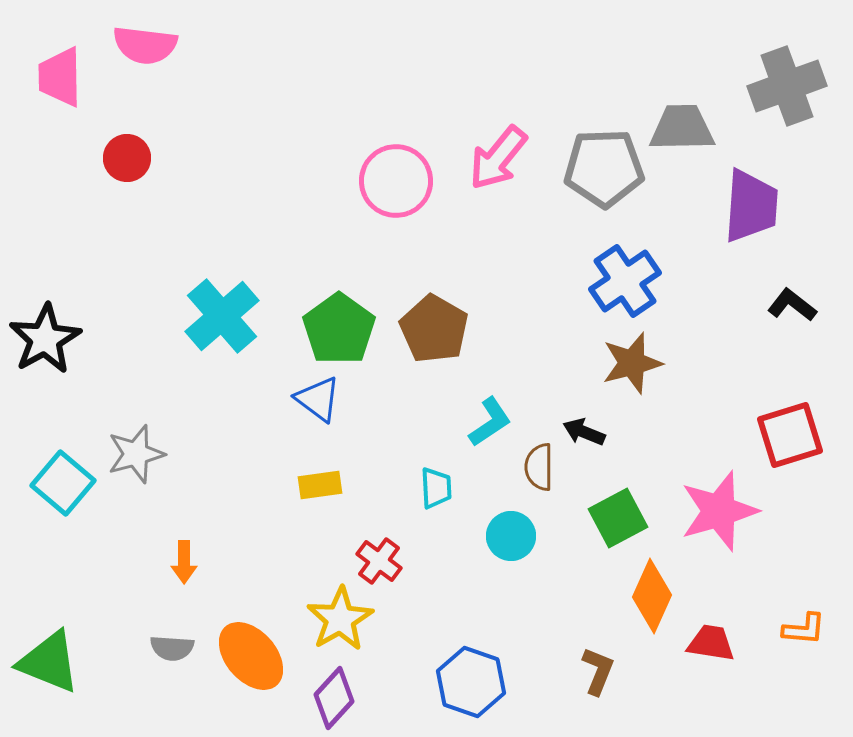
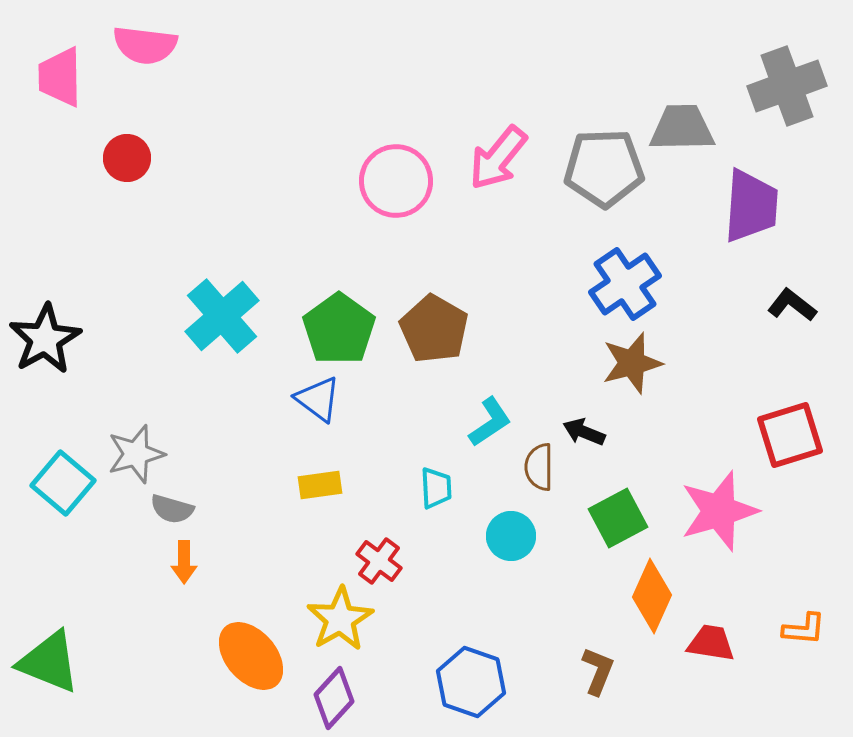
blue cross: moved 3 px down
gray semicircle: moved 139 px up; rotated 12 degrees clockwise
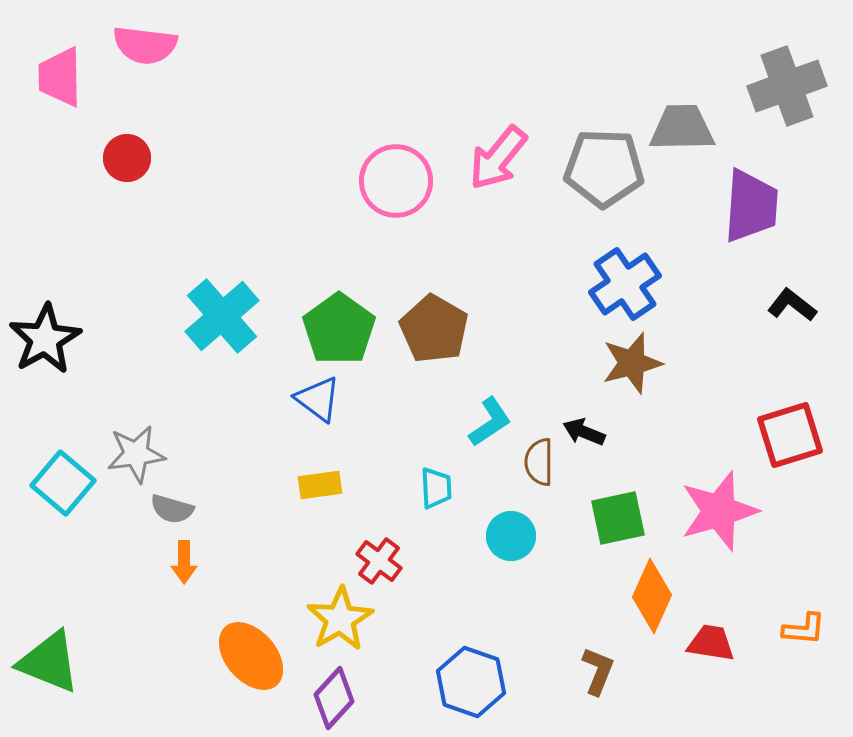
gray pentagon: rotated 4 degrees clockwise
gray star: rotated 8 degrees clockwise
brown semicircle: moved 5 px up
green square: rotated 16 degrees clockwise
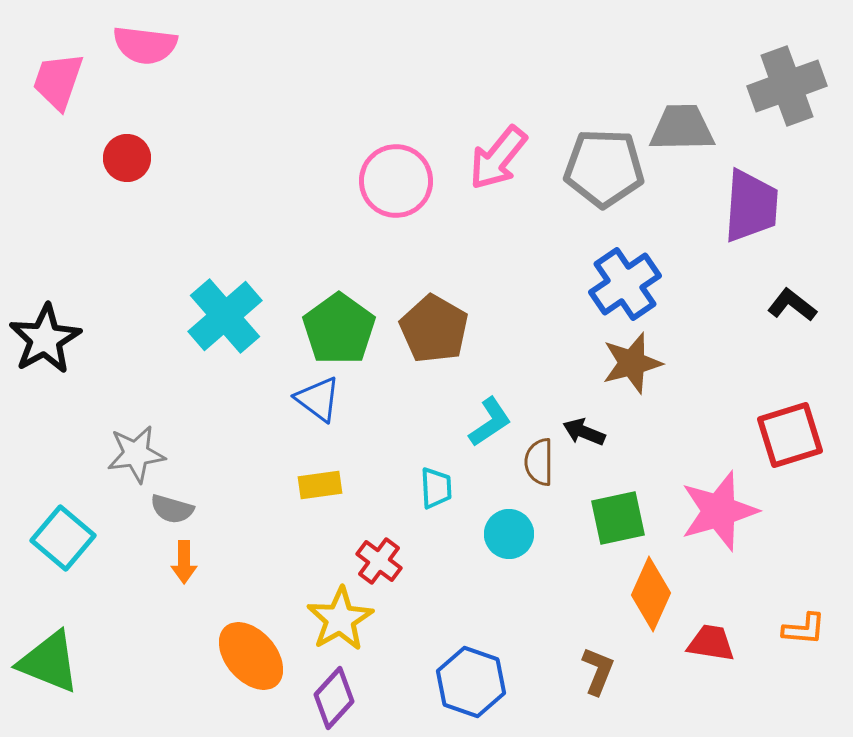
pink trapezoid: moved 2 px left, 4 px down; rotated 20 degrees clockwise
cyan cross: moved 3 px right
cyan square: moved 55 px down
cyan circle: moved 2 px left, 2 px up
orange diamond: moved 1 px left, 2 px up
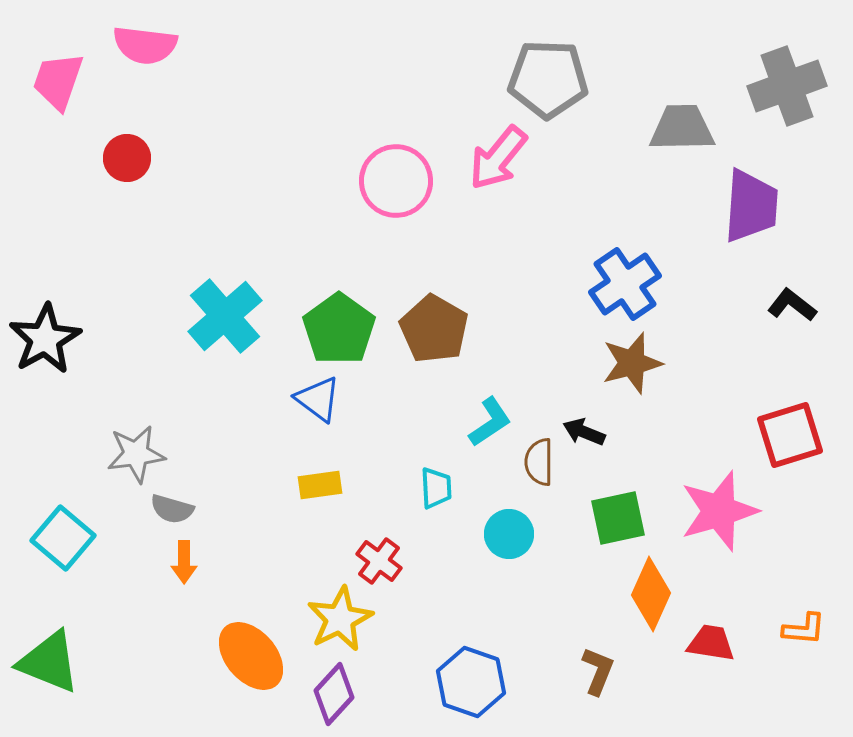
gray pentagon: moved 56 px left, 89 px up
yellow star: rotated 4 degrees clockwise
purple diamond: moved 4 px up
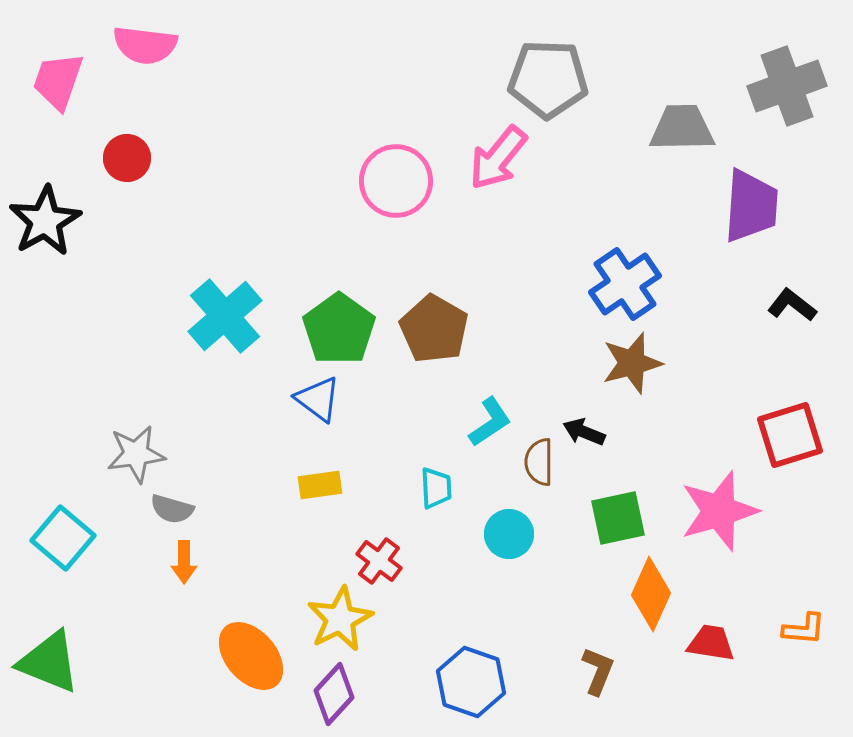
black star: moved 118 px up
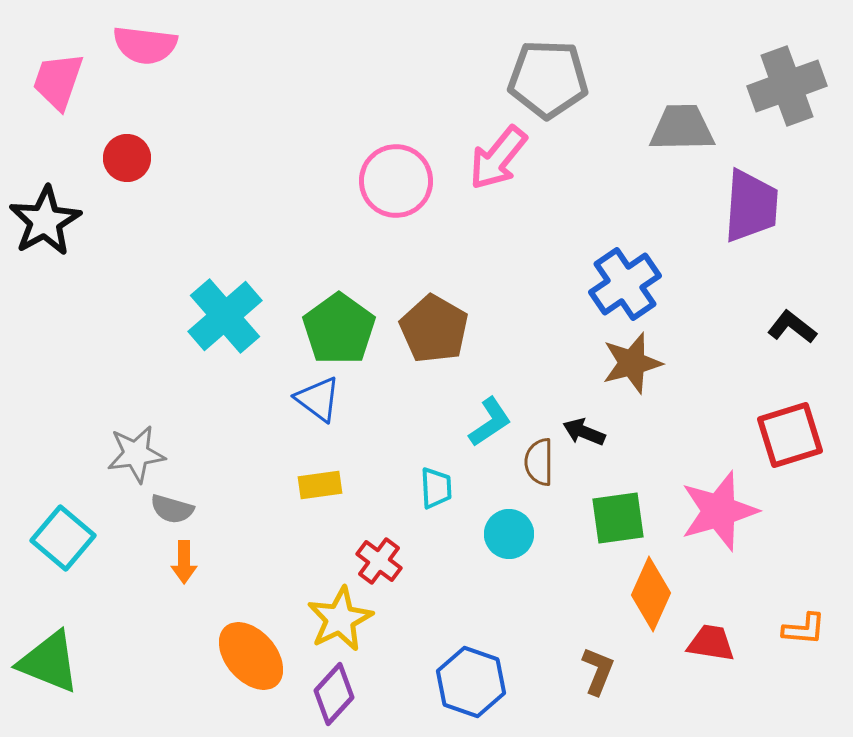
black L-shape: moved 22 px down
green square: rotated 4 degrees clockwise
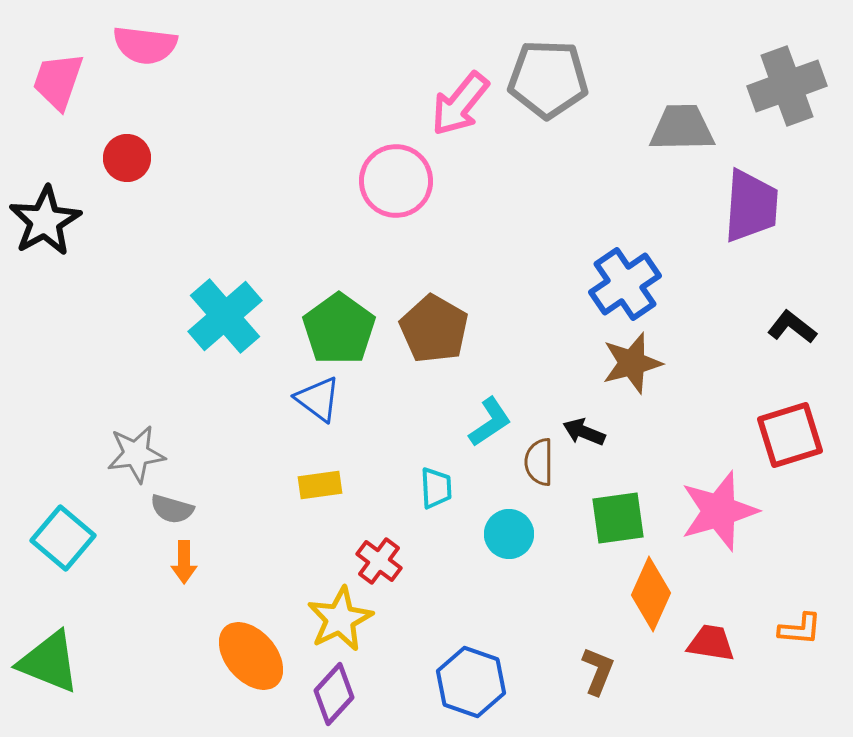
pink arrow: moved 38 px left, 54 px up
orange L-shape: moved 4 px left
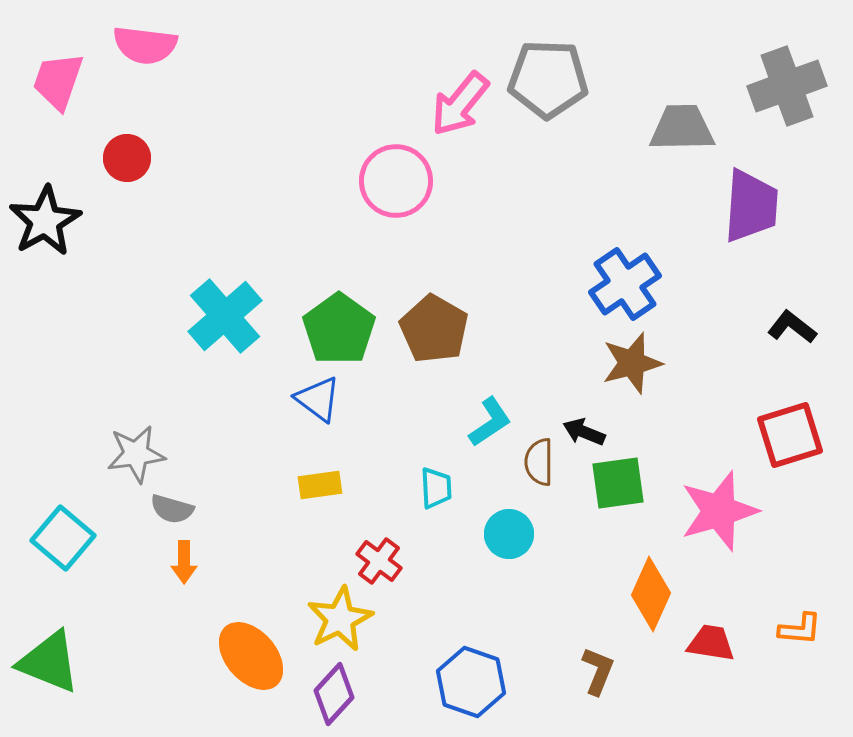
green square: moved 35 px up
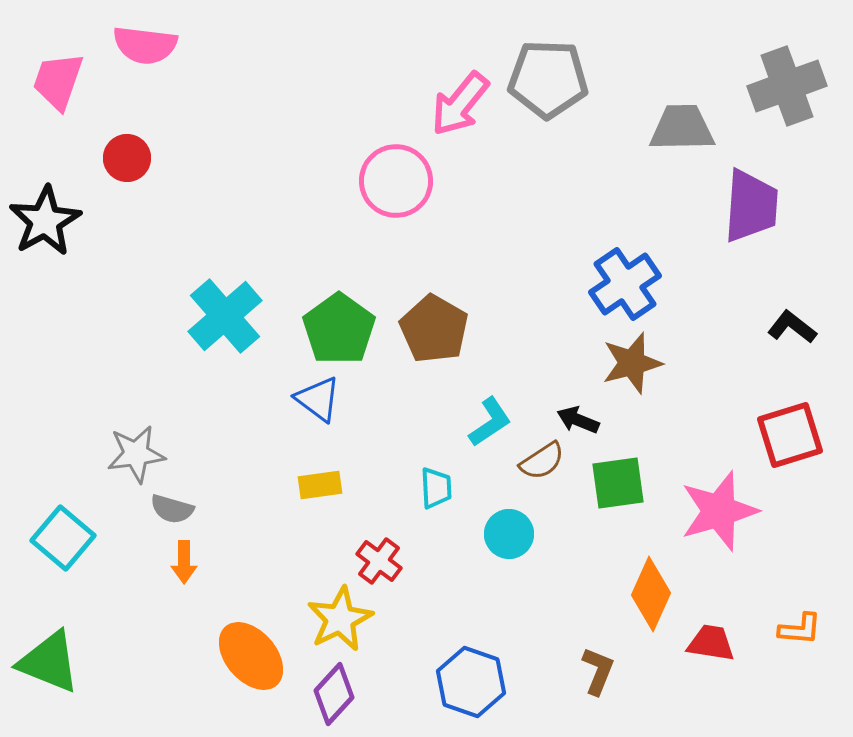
black arrow: moved 6 px left, 12 px up
brown semicircle: moved 3 px right, 1 px up; rotated 123 degrees counterclockwise
